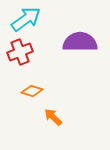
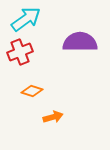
orange arrow: rotated 120 degrees clockwise
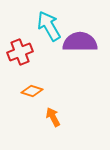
cyan arrow: moved 23 px right, 7 px down; rotated 84 degrees counterclockwise
orange arrow: rotated 102 degrees counterclockwise
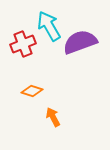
purple semicircle: rotated 20 degrees counterclockwise
red cross: moved 3 px right, 8 px up
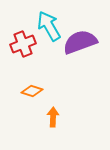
orange arrow: rotated 30 degrees clockwise
